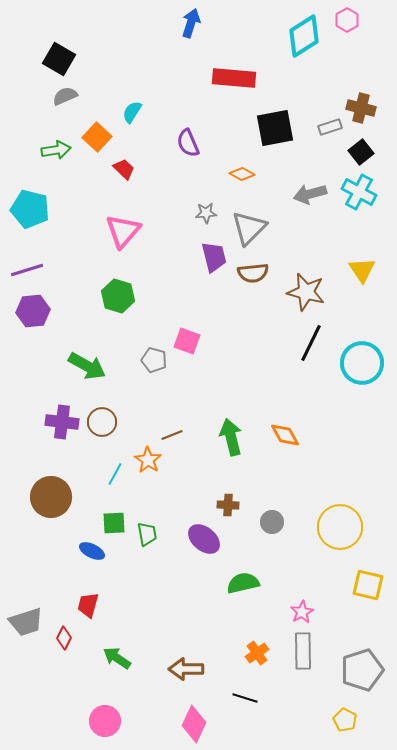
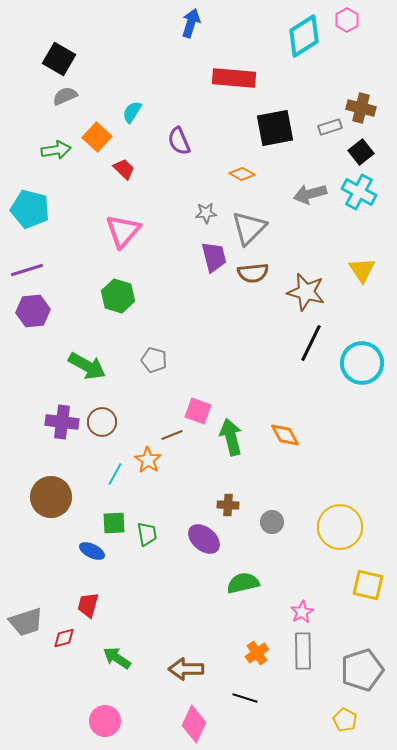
purple semicircle at (188, 143): moved 9 px left, 2 px up
pink square at (187, 341): moved 11 px right, 70 px down
red diamond at (64, 638): rotated 50 degrees clockwise
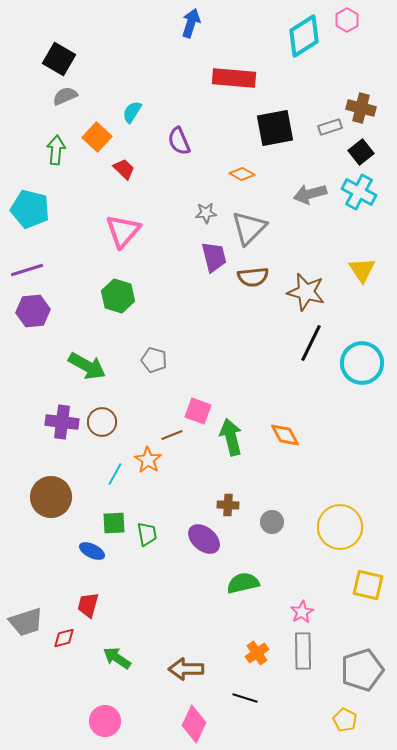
green arrow at (56, 150): rotated 76 degrees counterclockwise
brown semicircle at (253, 273): moved 4 px down
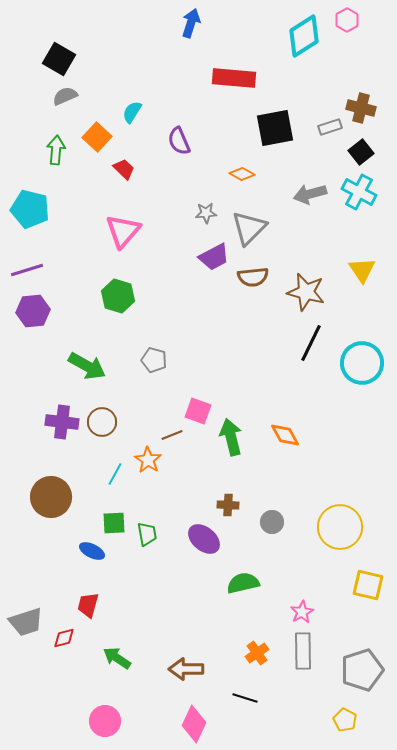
purple trapezoid at (214, 257): rotated 76 degrees clockwise
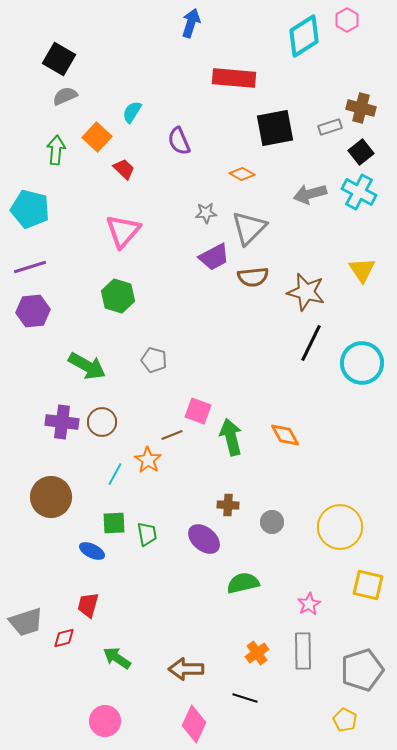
purple line at (27, 270): moved 3 px right, 3 px up
pink star at (302, 612): moved 7 px right, 8 px up
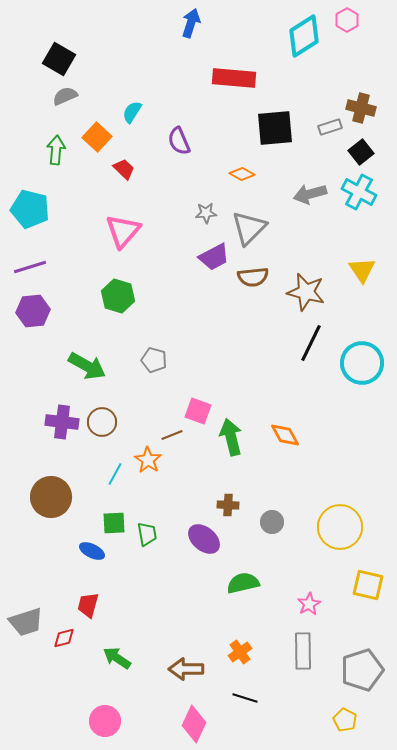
black square at (275, 128): rotated 6 degrees clockwise
orange cross at (257, 653): moved 17 px left, 1 px up
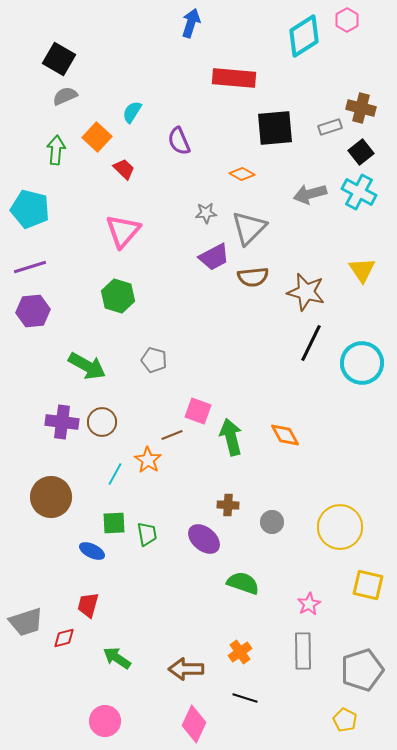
green semicircle at (243, 583): rotated 32 degrees clockwise
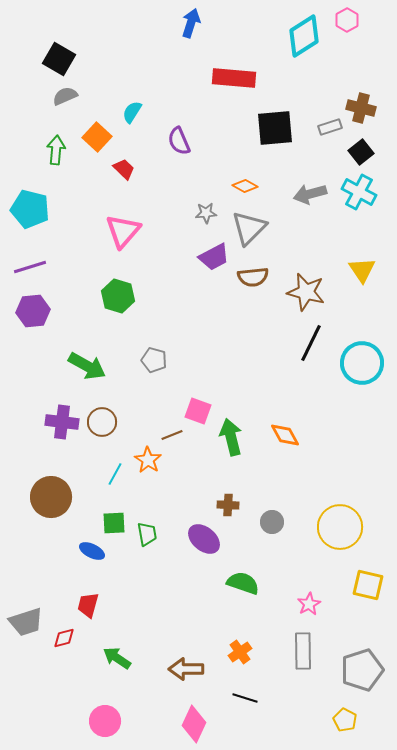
orange diamond at (242, 174): moved 3 px right, 12 px down
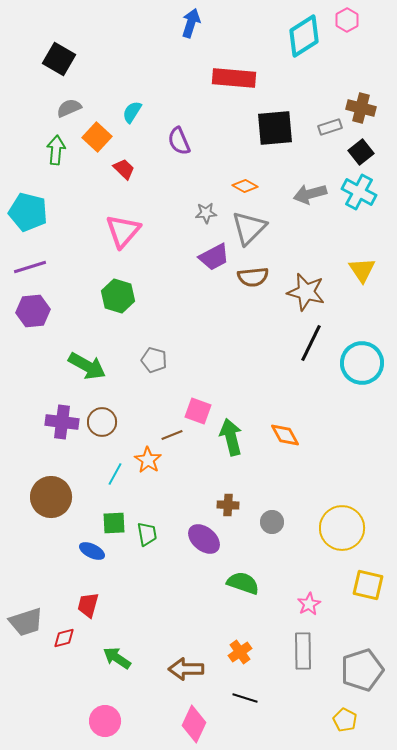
gray semicircle at (65, 96): moved 4 px right, 12 px down
cyan pentagon at (30, 209): moved 2 px left, 3 px down
yellow circle at (340, 527): moved 2 px right, 1 px down
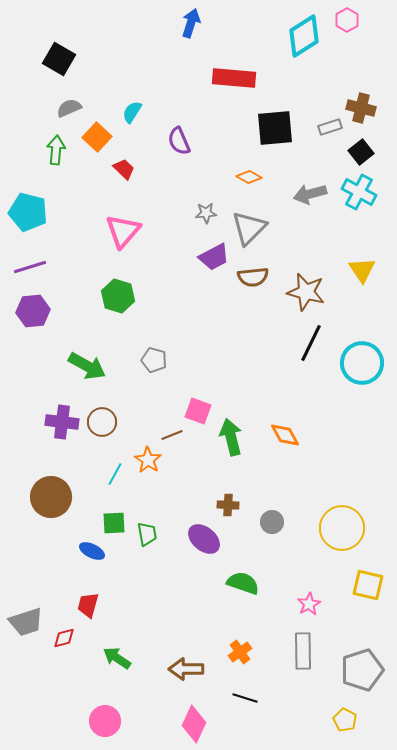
orange diamond at (245, 186): moved 4 px right, 9 px up
